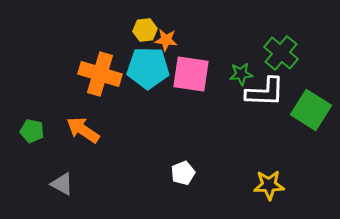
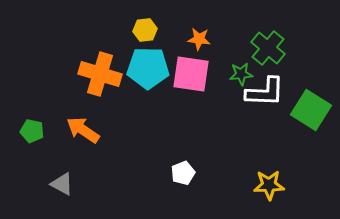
orange star: moved 33 px right, 1 px up
green cross: moved 13 px left, 5 px up
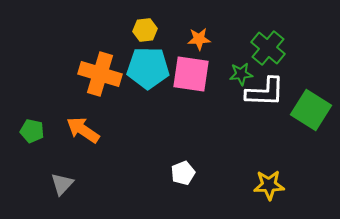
orange star: rotated 10 degrees counterclockwise
gray triangle: rotated 45 degrees clockwise
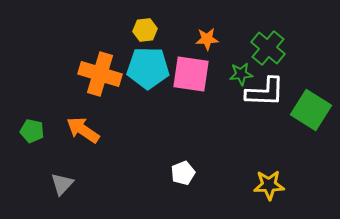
orange star: moved 8 px right
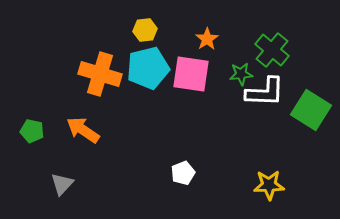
orange star: rotated 30 degrees counterclockwise
green cross: moved 4 px right, 2 px down
cyan pentagon: rotated 15 degrees counterclockwise
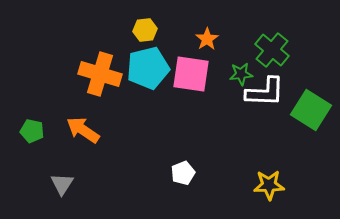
gray triangle: rotated 10 degrees counterclockwise
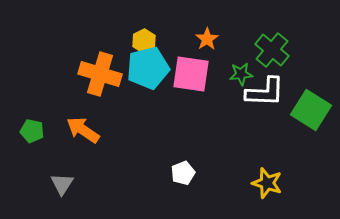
yellow hexagon: moved 1 px left, 11 px down; rotated 20 degrees counterclockwise
yellow star: moved 2 px left, 2 px up; rotated 20 degrees clockwise
